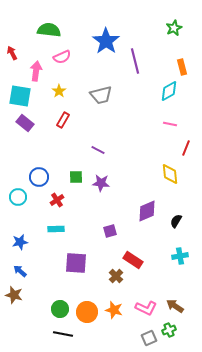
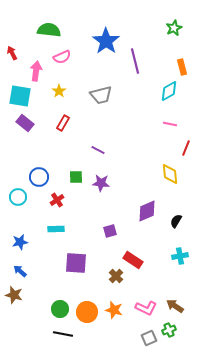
red rectangle at (63, 120): moved 3 px down
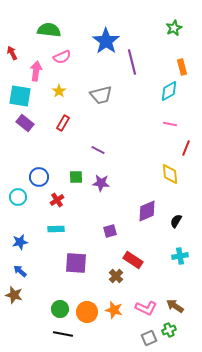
purple line at (135, 61): moved 3 px left, 1 px down
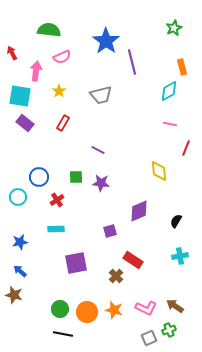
yellow diamond at (170, 174): moved 11 px left, 3 px up
purple diamond at (147, 211): moved 8 px left
purple square at (76, 263): rotated 15 degrees counterclockwise
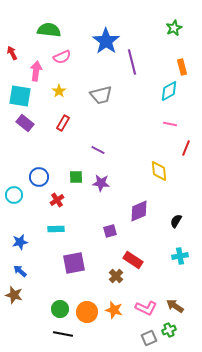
cyan circle at (18, 197): moved 4 px left, 2 px up
purple square at (76, 263): moved 2 px left
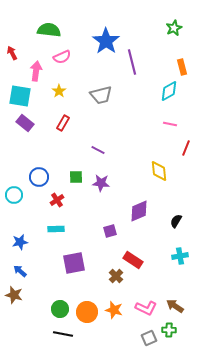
green cross at (169, 330): rotated 24 degrees clockwise
